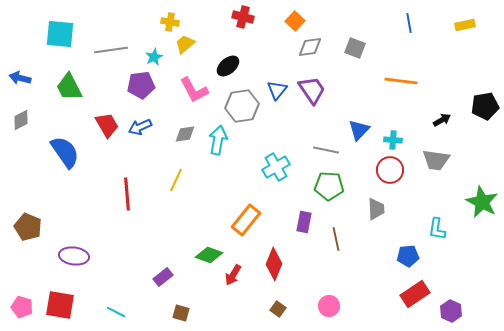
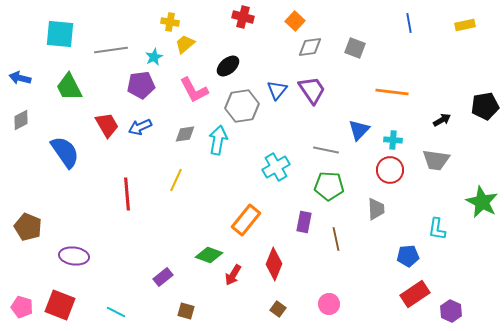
orange line at (401, 81): moved 9 px left, 11 px down
red square at (60, 305): rotated 12 degrees clockwise
pink circle at (329, 306): moved 2 px up
brown square at (181, 313): moved 5 px right, 2 px up
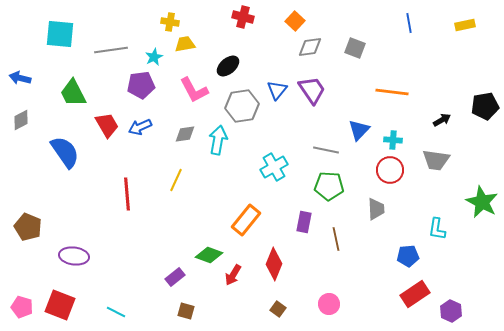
yellow trapezoid at (185, 44): rotated 30 degrees clockwise
green trapezoid at (69, 87): moved 4 px right, 6 px down
cyan cross at (276, 167): moved 2 px left
purple rectangle at (163, 277): moved 12 px right
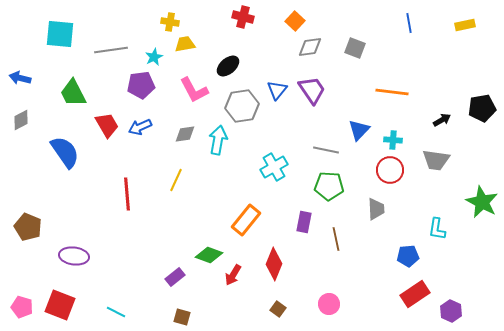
black pentagon at (485, 106): moved 3 px left, 2 px down
brown square at (186, 311): moved 4 px left, 6 px down
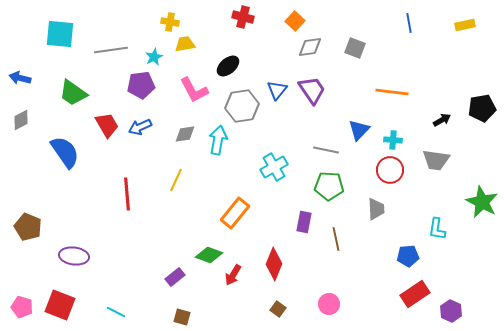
green trapezoid at (73, 93): rotated 28 degrees counterclockwise
orange rectangle at (246, 220): moved 11 px left, 7 px up
